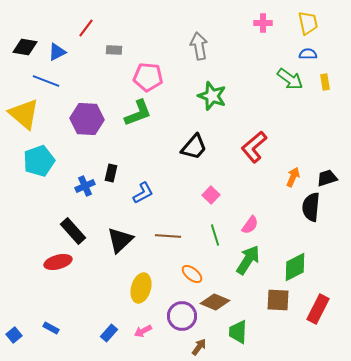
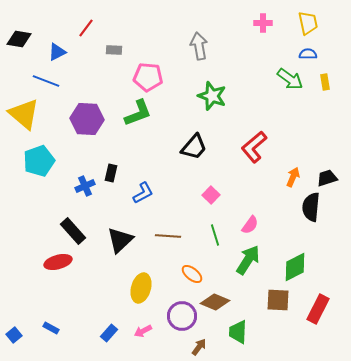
black diamond at (25, 47): moved 6 px left, 8 px up
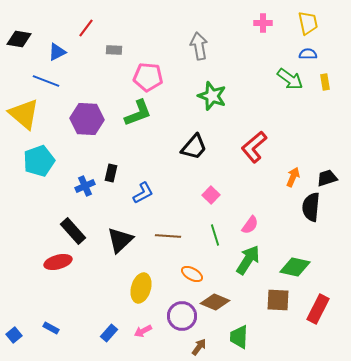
green diamond at (295, 267): rotated 40 degrees clockwise
orange ellipse at (192, 274): rotated 10 degrees counterclockwise
green trapezoid at (238, 332): moved 1 px right, 5 px down
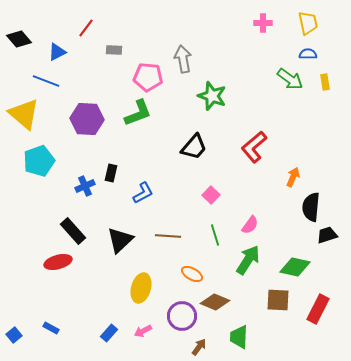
black diamond at (19, 39): rotated 40 degrees clockwise
gray arrow at (199, 46): moved 16 px left, 13 px down
black trapezoid at (327, 178): moved 57 px down
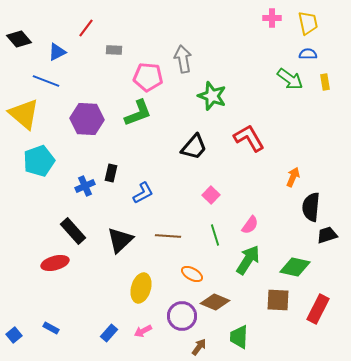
pink cross at (263, 23): moved 9 px right, 5 px up
red L-shape at (254, 147): moved 5 px left, 9 px up; rotated 100 degrees clockwise
red ellipse at (58, 262): moved 3 px left, 1 px down
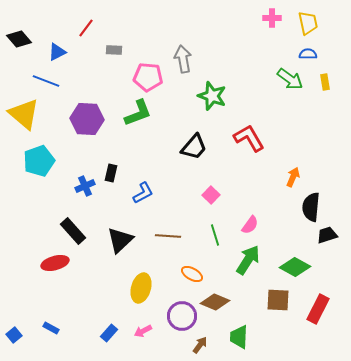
green diamond at (295, 267): rotated 16 degrees clockwise
brown arrow at (199, 347): moved 1 px right, 2 px up
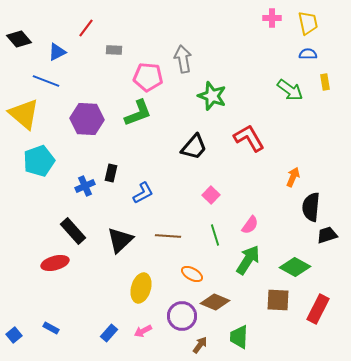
green arrow at (290, 79): moved 11 px down
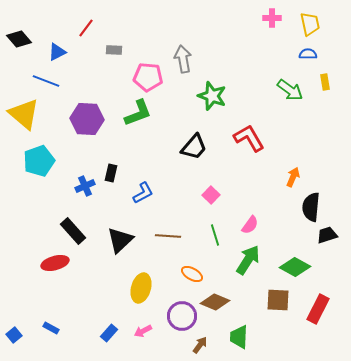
yellow trapezoid at (308, 23): moved 2 px right, 1 px down
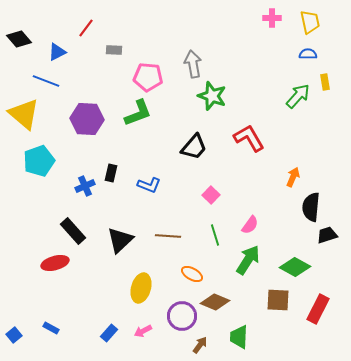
yellow trapezoid at (310, 24): moved 2 px up
gray arrow at (183, 59): moved 10 px right, 5 px down
green arrow at (290, 90): moved 8 px right, 6 px down; rotated 84 degrees counterclockwise
blue L-shape at (143, 193): moved 6 px right, 8 px up; rotated 50 degrees clockwise
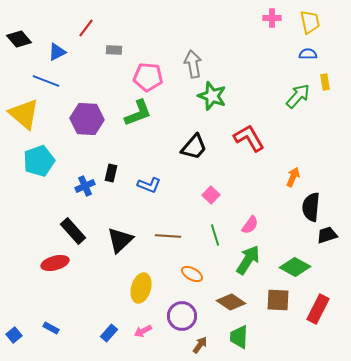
brown diamond at (215, 302): moved 16 px right; rotated 12 degrees clockwise
